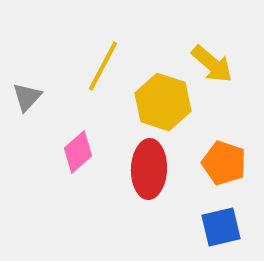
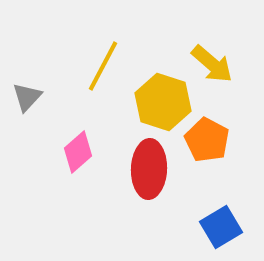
orange pentagon: moved 17 px left, 23 px up; rotated 9 degrees clockwise
blue square: rotated 18 degrees counterclockwise
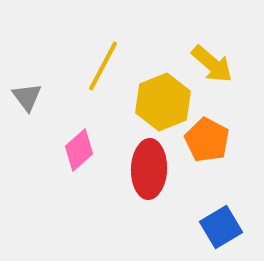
gray triangle: rotated 20 degrees counterclockwise
yellow hexagon: rotated 20 degrees clockwise
pink diamond: moved 1 px right, 2 px up
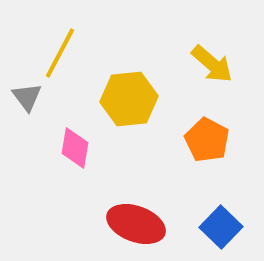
yellow line: moved 43 px left, 13 px up
yellow hexagon: moved 34 px left, 3 px up; rotated 16 degrees clockwise
pink diamond: moved 4 px left, 2 px up; rotated 39 degrees counterclockwise
red ellipse: moved 13 px left, 55 px down; rotated 72 degrees counterclockwise
blue square: rotated 15 degrees counterclockwise
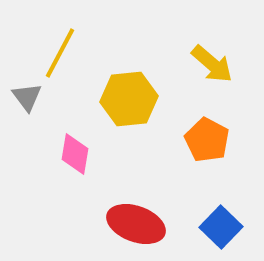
pink diamond: moved 6 px down
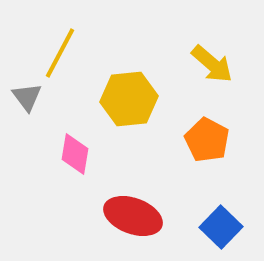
red ellipse: moved 3 px left, 8 px up
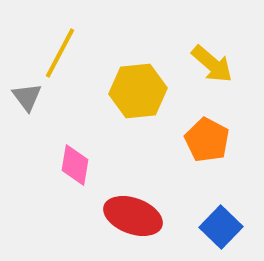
yellow hexagon: moved 9 px right, 8 px up
pink diamond: moved 11 px down
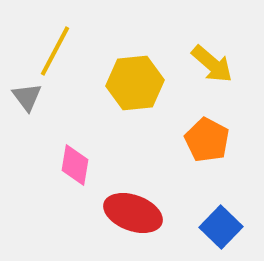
yellow line: moved 5 px left, 2 px up
yellow hexagon: moved 3 px left, 8 px up
red ellipse: moved 3 px up
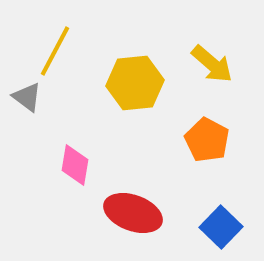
gray triangle: rotated 16 degrees counterclockwise
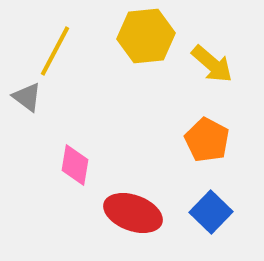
yellow hexagon: moved 11 px right, 47 px up
blue square: moved 10 px left, 15 px up
